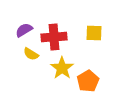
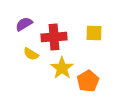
purple semicircle: moved 6 px up
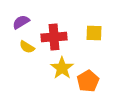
purple semicircle: moved 3 px left, 2 px up
yellow semicircle: moved 4 px left, 7 px up
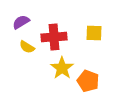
orange pentagon: rotated 20 degrees counterclockwise
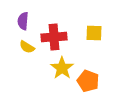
purple semicircle: moved 2 px right, 1 px up; rotated 54 degrees counterclockwise
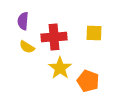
yellow star: moved 2 px left
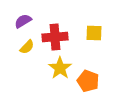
purple semicircle: rotated 54 degrees clockwise
red cross: moved 1 px right
yellow semicircle: rotated 77 degrees counterclockwise
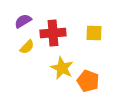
red cross: moved 2 px left, 4 px up
yellow star: moved 2 px right; rotated 10 degrees counterclockwise
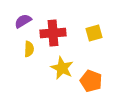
yellow square: rotated 18 degrees counterclockwise
yellow semicircle: moved 2 px right, 2 px down; rotated 42 degrees counterclockwise
orange pentagon: moved 3 px right
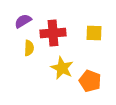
yellow square: rotated 18 degrees clockwise
yellow semicircle: moved 1 px up
orange pentagon: moved 1 px left
